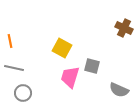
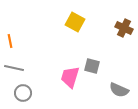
yellow square: moved 13 px right, 26 px up
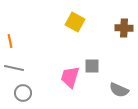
brown cross: rotated 24 degrees counterclockwise
gray square: rotated 14 degrees counterclockwise
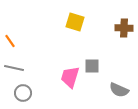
yellow square: rotated 12 degrees counterclockwise
orange line: rotated 24 degrees counterclockwise
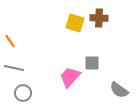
yellow square: moved 1 px down
brown cross: moved 25 px left, 10 px up
gray square: moved 3 px up
pink trapezoid: rotated 25 degrees clockwise
gray semicircle: rotated 12 degrees clockwise
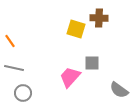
yellow square: moved 1 px right, 6 px down
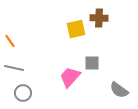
yellow square: rotated 30 degrees counterclockwise
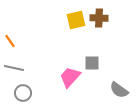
yellow square: moved 9 px up
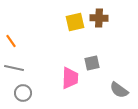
yellow square: moved 1 px left, 2 px down
orange line: moved 1 px right
gray square: rotated 14 degrees counterclockwise
pink trapezoid: moved 1 px down; rotated 140 degrees clockwise
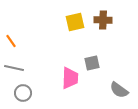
brown cross: moved 4 px right, 2 px down
